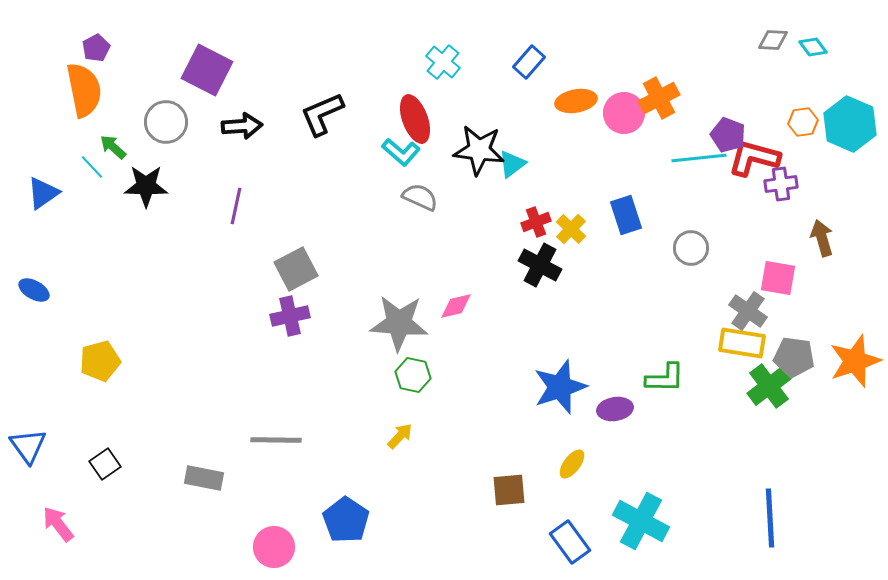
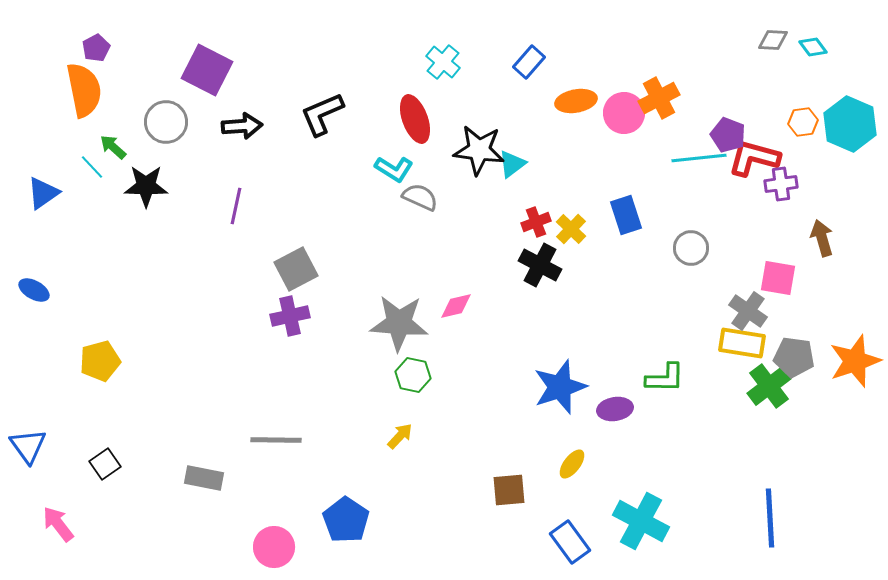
cyan L-shape at (401, 152): moved 7 px left, 17 px down; rotated 9 degrees counterclockwise
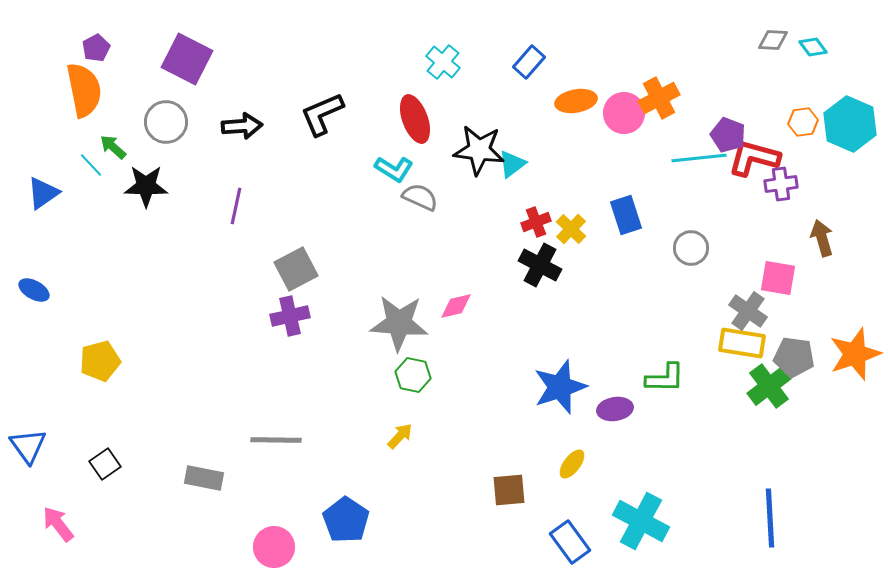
purple square at (207, 70): moved 20 px left, 11 px up
cyan line at (92, 167): moved 1 px left, 2 px up
orange star at (855, 361): moved 7 px up
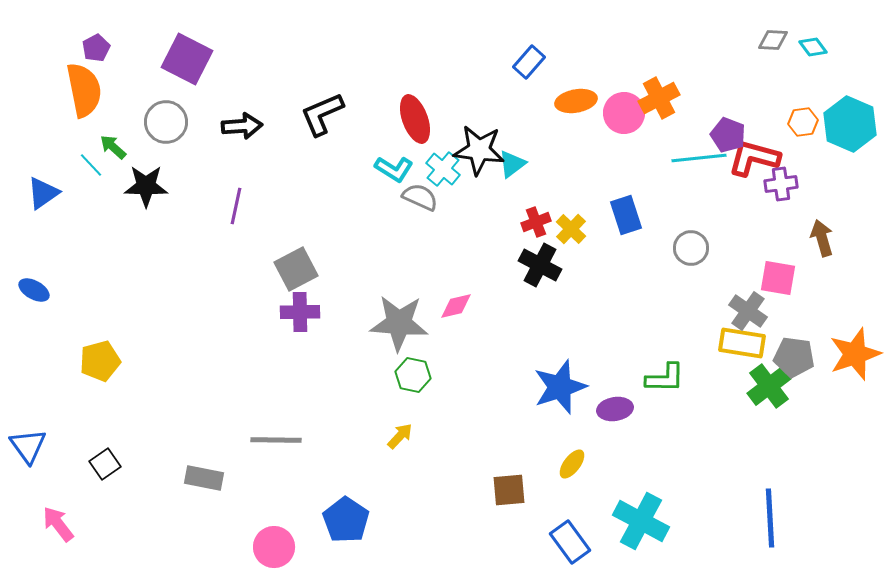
cyan cross at (443, 62): moved 107 px down
purple cross at (290, 316): moved 10 px right, 4 px up; rotated 12 degrees clockwise
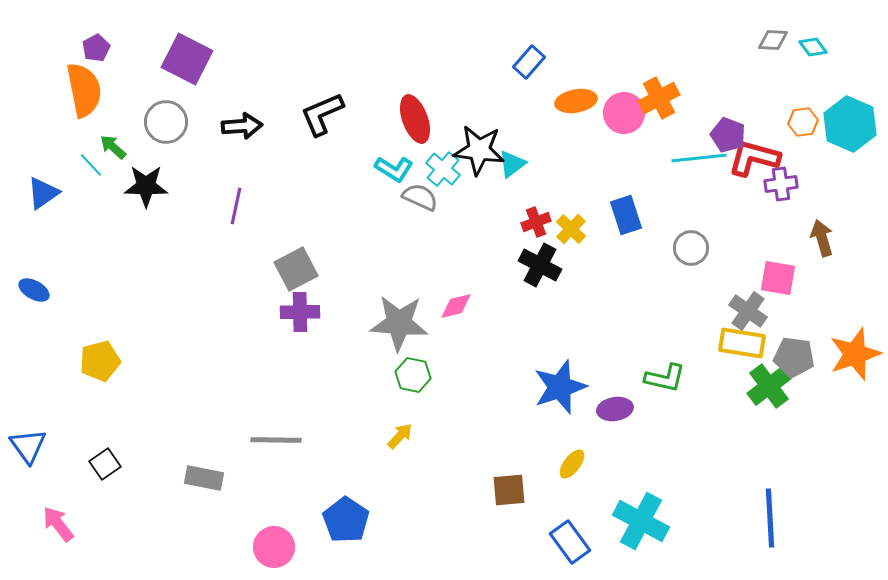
green L-shape at (665, 378): rotated 12 degrees clockwise
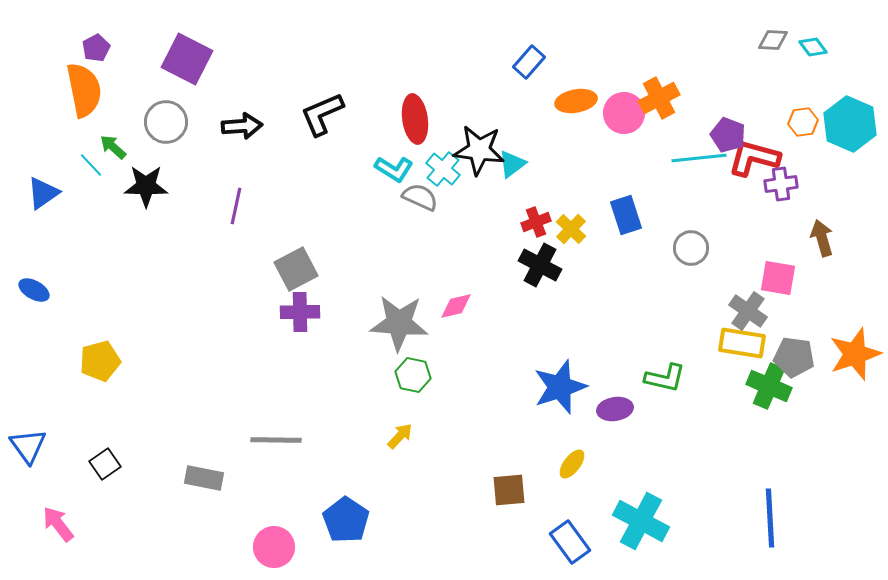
red ellipse at (415, 119): rotated 12 degrees clockwise
green cross at (769, 386): rotated 30 degrees counterclockwise
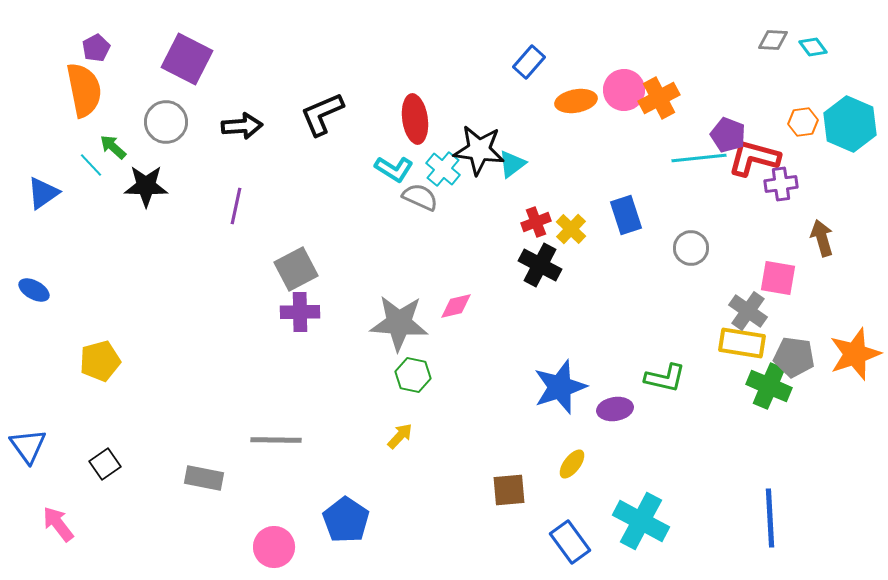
pink circle at (624, 113): moved 23 px up
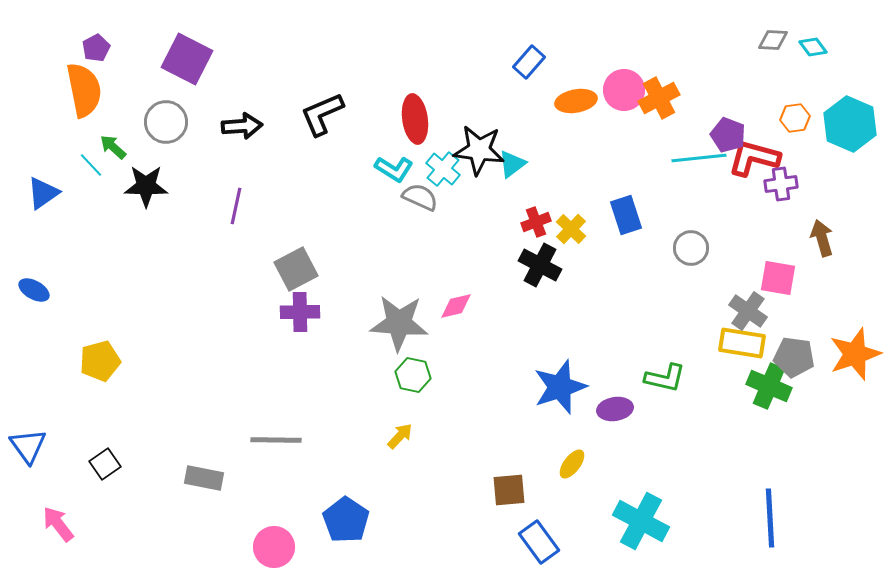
orange hexagon at (803, 122): moved 8 px left, 4 px up
blue rectangle at (570, 542): moved 31 px left
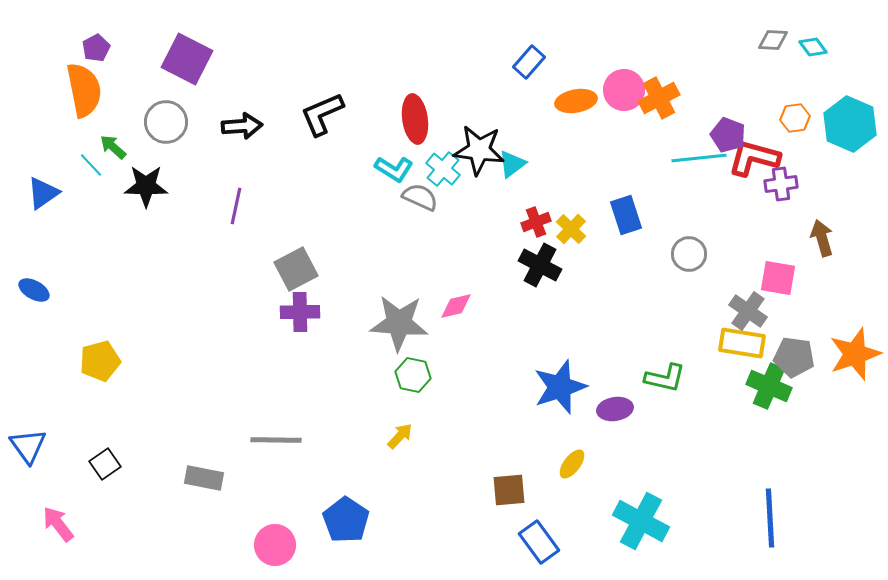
gray circle at (691, 248): moved 2 px left, 6 px down
pink circle at (274, 547): moved 1 px right, 2 px up
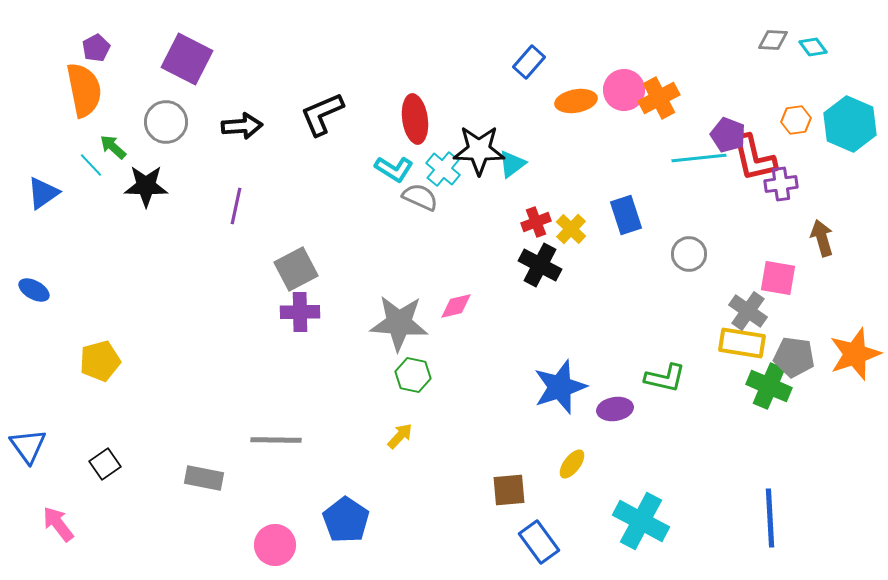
orange hexagon at (795, 118): moved 1 px right, 2 px down
black star at (479, 150): rotated 6 degrees counterclockwise
red L-shape at (754, 158): rotated 118 degrees counterclockwise
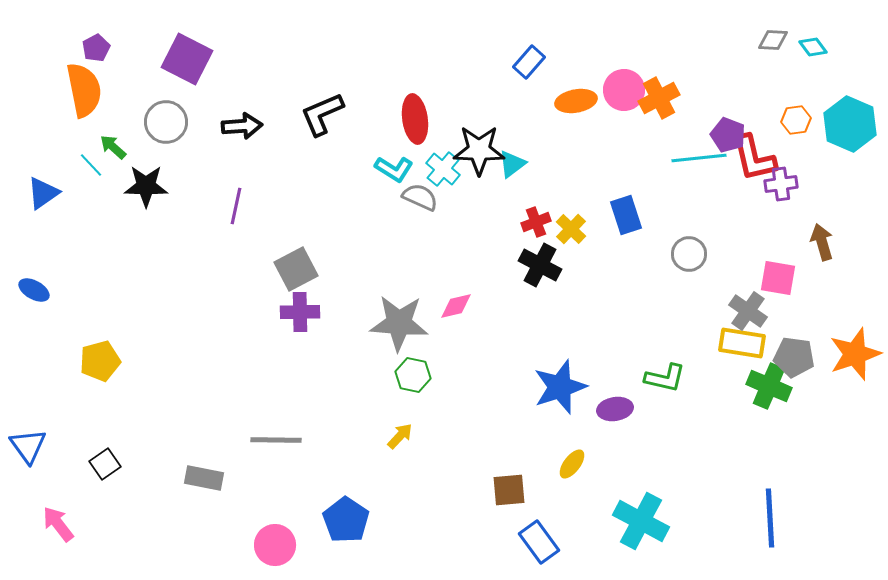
brown arrow at (822, 238): moved 4 px down
